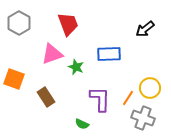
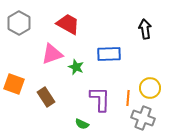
red trapezoid: rotated 40 degrees counterclockwise
black arrow: rotated 120 degrees clockwise
orange square: moved 5 px down
orange line: rotated 28 degrees counterclockwise
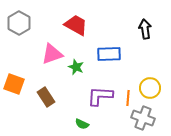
red trapezoid: moved 8 px right, 1 px down
purple L-shape: moved 3 px up; rotated 88 degrees counterclockwise
